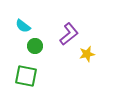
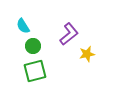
cyan semicircle: rotated 21 degrees clockwise
green circle: moved 2 px left
green square: moved 9 px right, 5 px up; rotated 25 degrees counterclockwise
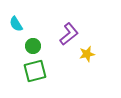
cyan semicircle: moved 7 px left, 2 px up
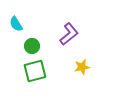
green circle: moved 1 px left
yellow star: moved 5 px left, 13 px down
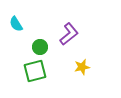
green circle: moved 8 px right, 1 px down
